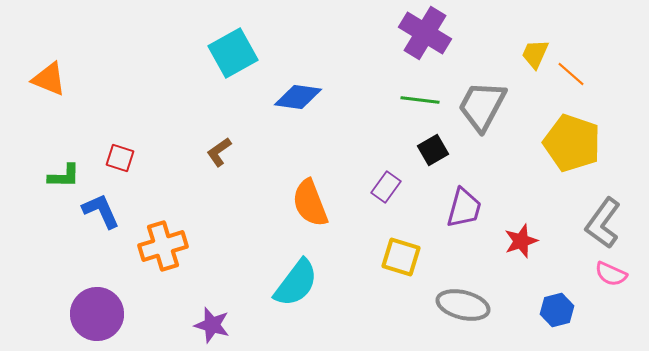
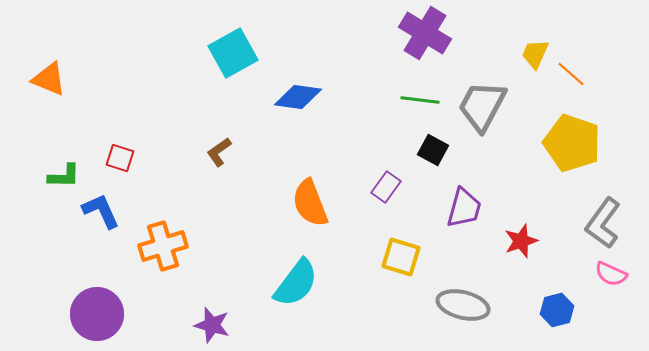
black square: rotated 32 degrees counterclockwise
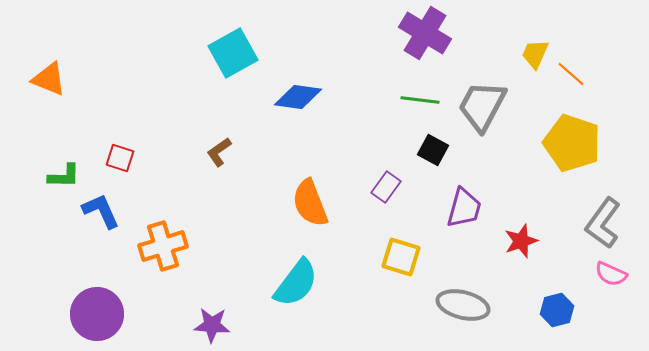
purple star: rotated 12 degrees counterclockwise
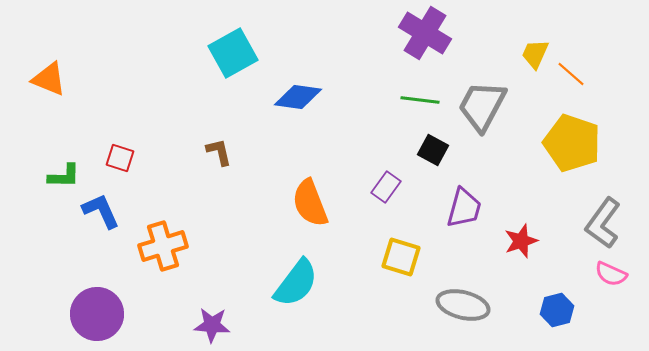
brown L-shape: rotated 112 degrees clockwise
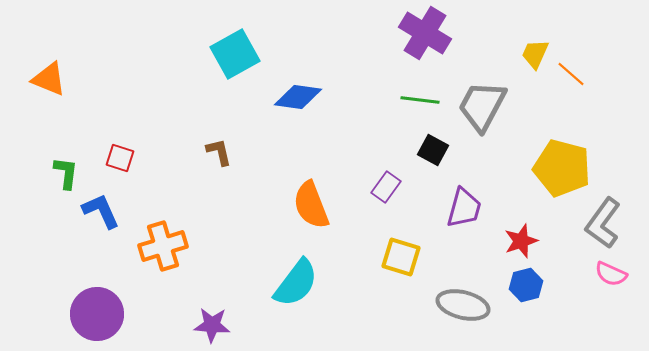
cyan square: moved 2 px right, 1 px down
yellow pentagon: moved 10 px left, 25 px down; rotated 4 degrees counterclockwise
green L-shape: moved 2 px right, 3 px up; rotated 84 degrees counterclockwise
orange semicircle: moved 1 px right, 2 px down
blue hexagon: moved 31 px left, 25 px up
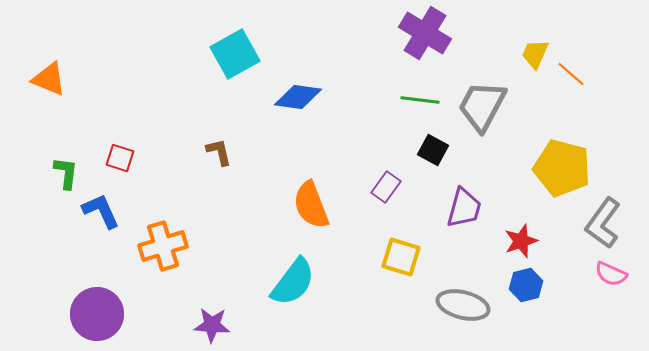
cyan semicircle: moved 3 px left, 1 px up
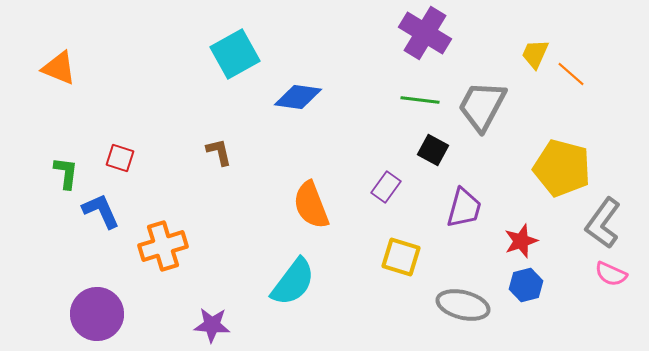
orange triangle: moved 10 px right, 11 px up
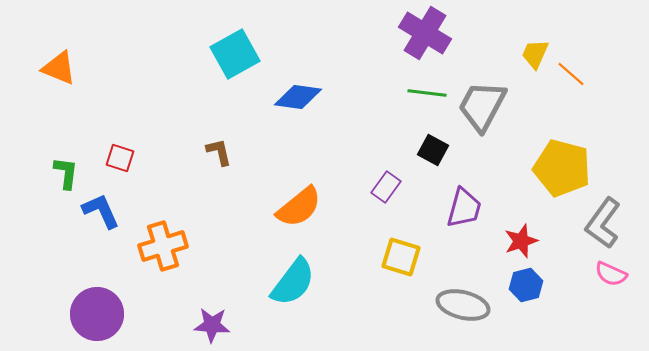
green line: moved 7 px right, 7 px up
orange semicircle: moved 12 px left, 2 px down; rotated 108 degrees counterclockwise
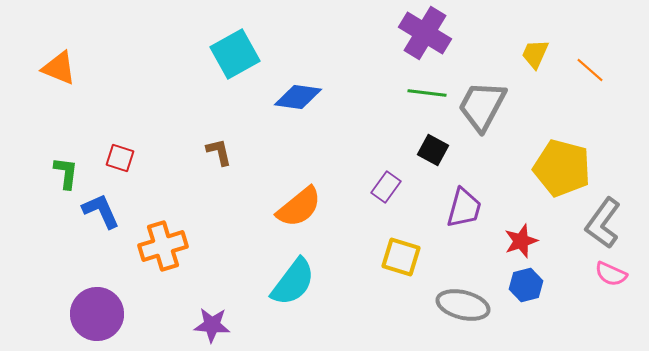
orange line: moved 19 px right, 4 px up
